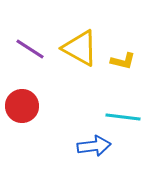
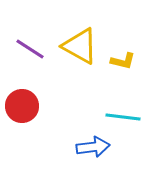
yellow triangle: moved 2 px up
blue arrow: moved 1 px left, 1 px down
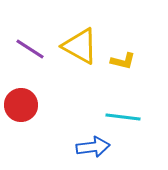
red circle: moved 1 px left, 1 px up
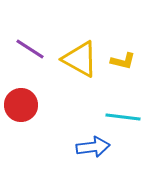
yellow triangle: moved 13 px down
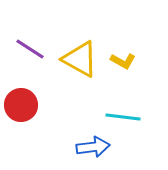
yellow L-shape: rotated 15 degrees clockwise
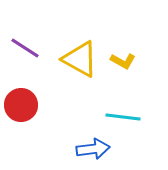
purple line: moved 5 px left, 1 px up
blue arrow: moved 2 px down
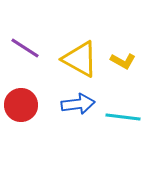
blue arrow: moved 15 px left, 45 px up
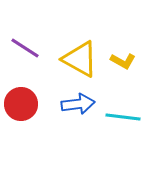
red circle: moved 1 px up
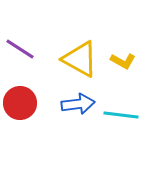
purple line: moved 5 px left, 1 px down
red circle: moved 1 px left, 1 px up
cyan line: moved 2 px left, 2 px up
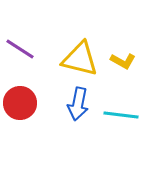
yellow triangle: rotated 15 degrees counterclockwise
blue arrow: rotated 108 degrees clockwise
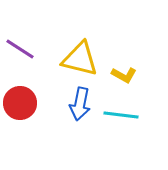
yellow L-shape: moved 1 px right, 14 px down
blue arrow: moved 2 px right
